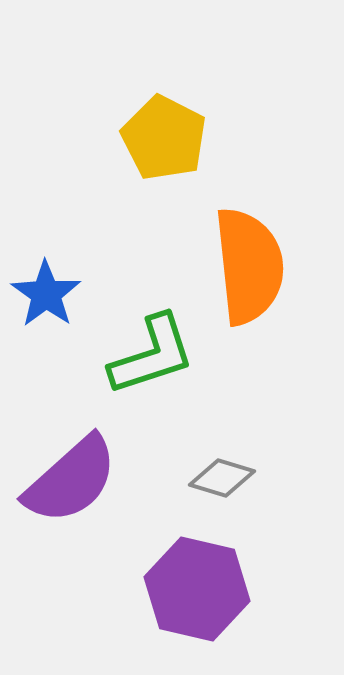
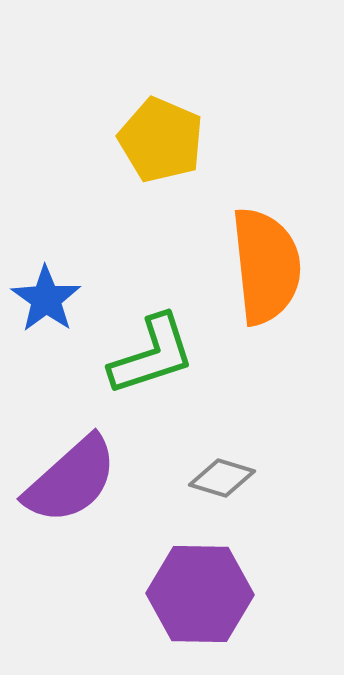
yellow pentagon: moved 3 px left, 2 px down; rotated 4 degrees counterclockwise
orange semicircle: moved 17 px right
blue star: moved 5 px down
purple hexagon: moved 3 px right, 5 px down; rotated 12 degrees counterclockwise
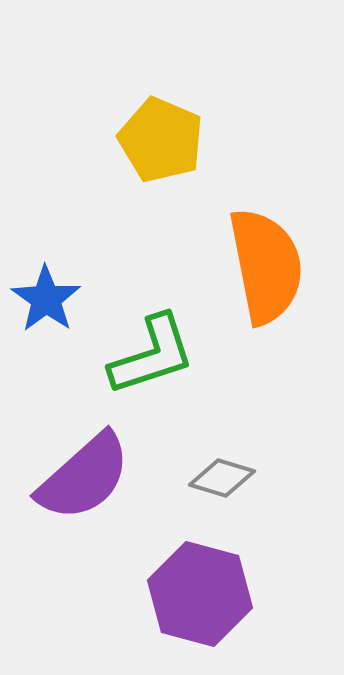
orange semicircle: rotated 5 degrees counterclockwise
purple semicircle: moved 13 px right, 3 px up
purple hexagon: rotated 14 degrees clockwise
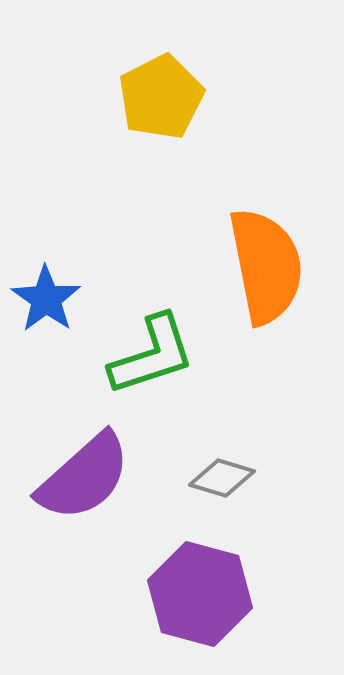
yellow pentagon: moved 43 px up; rotated 22 degrees clockwise
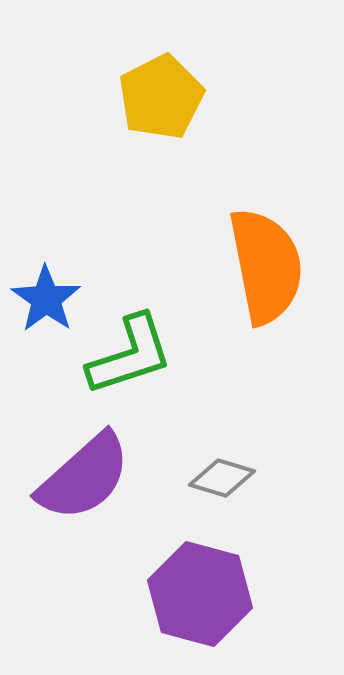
green L-shape: moved 22 px left
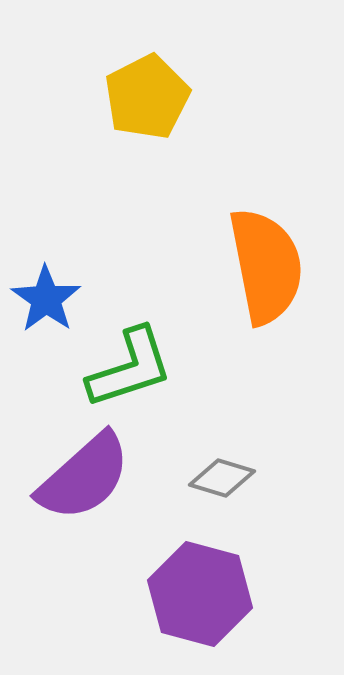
yellow pentagon: moved 14 px left
green L-shape: moved 13 px down
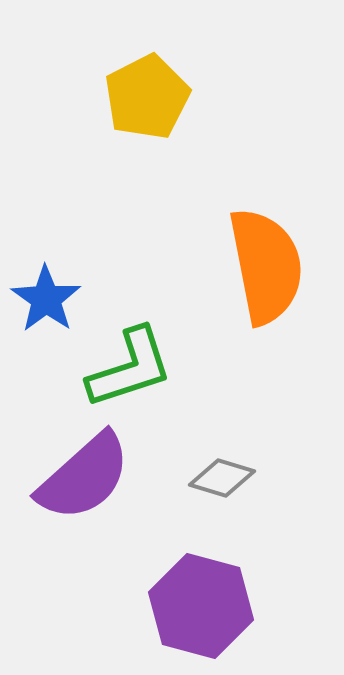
purple hexagon: moved 1 px right, 12 px down
